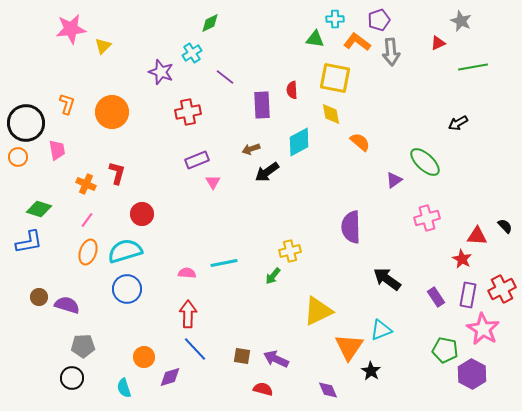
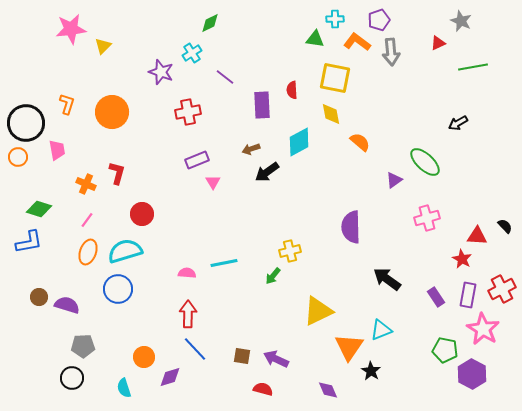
blue circle at (127, 289): moved 9 px left
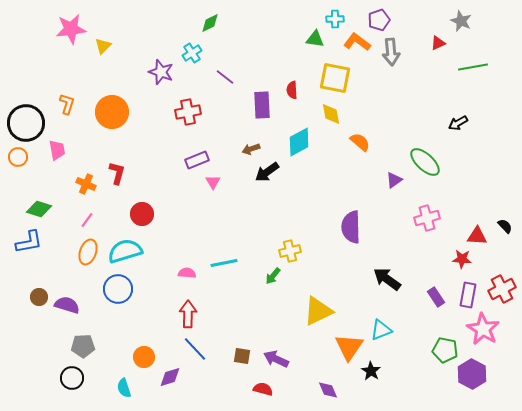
red star at (462, 259): rotated 24 degrees counterclockwise
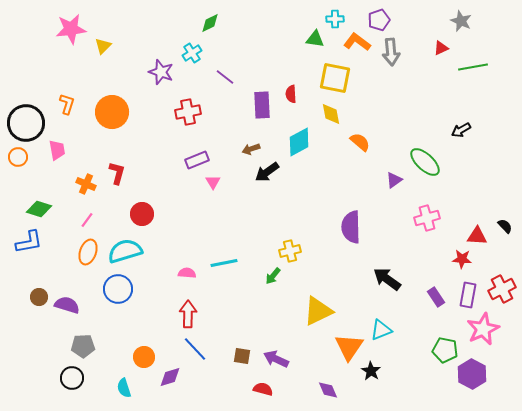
red triangle at (438, 43): moved 3 px right, 5 px down
red semicircle at (292, 90): moved 1 px left, 4 px down
black arrow at (458, 123): moved 3 px right, 7 px down
pink star at (483, 329): rotated 16 degrees clockwise
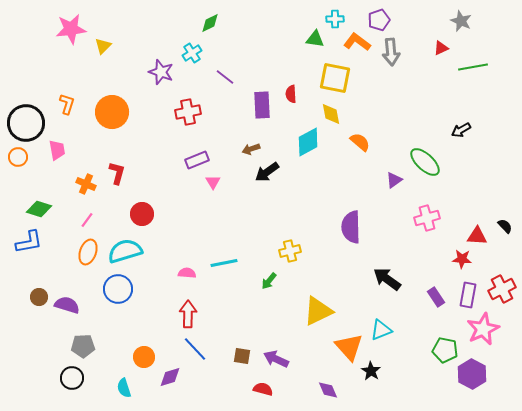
cyan diamond at (299, 142): moved 9 px right
green arrow at (273, 276): moved 4 px left, 5 px down
orange triangle at (349, 347): rotated 16 degrees counterclockwise
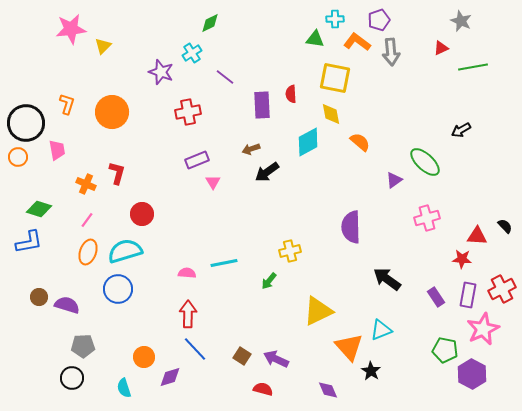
brown square at (242, 356): rotated 24 degrees clockwise
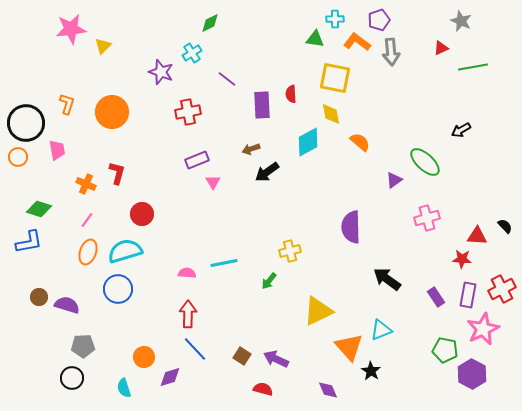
purple line at (225, 77): moved 2 px right, 2 px down
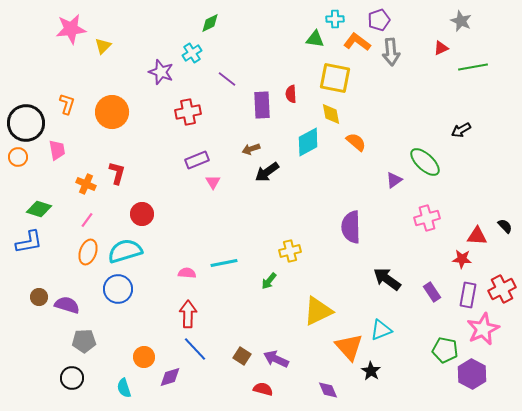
orange semicircle at (360, 142): moved 4 px left
purple rectangle at (436, 297): moved 4 px left, 5 px up
gray pentagon at (83, 346): moved 1 px right, 5 px up
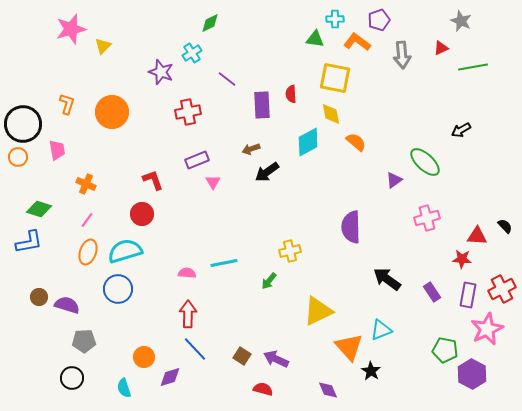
pink star at (71, 29): rotated 8 degrees counterclockwise
gray arrow at (391, 52): moved 11 px right, 3 px down
black circle at (26, 123): moved 3 px left, 1 px down
red L-shape at (117, 173): moved 36 px right, 7 px down; rotated 35 degrees counterclockwise
pink star at (483, 329): moved 4 px right
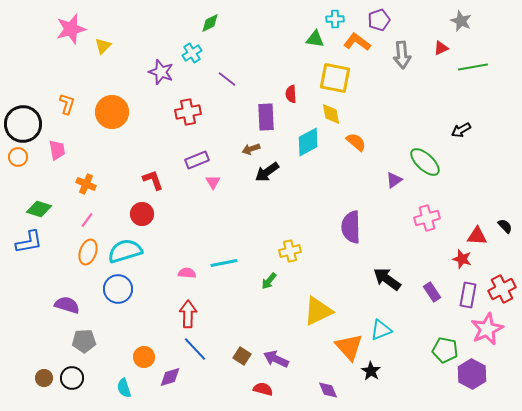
purple rectangle at (262, 105): moved 4 px right, 12 px down
red star at (462, 259): rotated 12 degrees clockwise
brown circle at (39, 297): moved 5 px right, 81 px down
